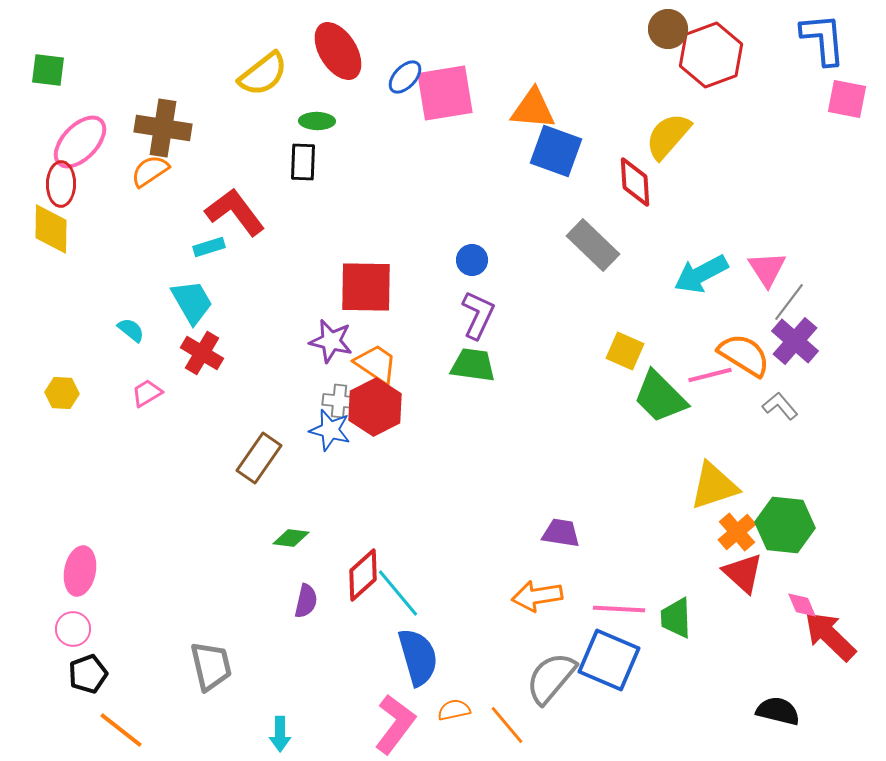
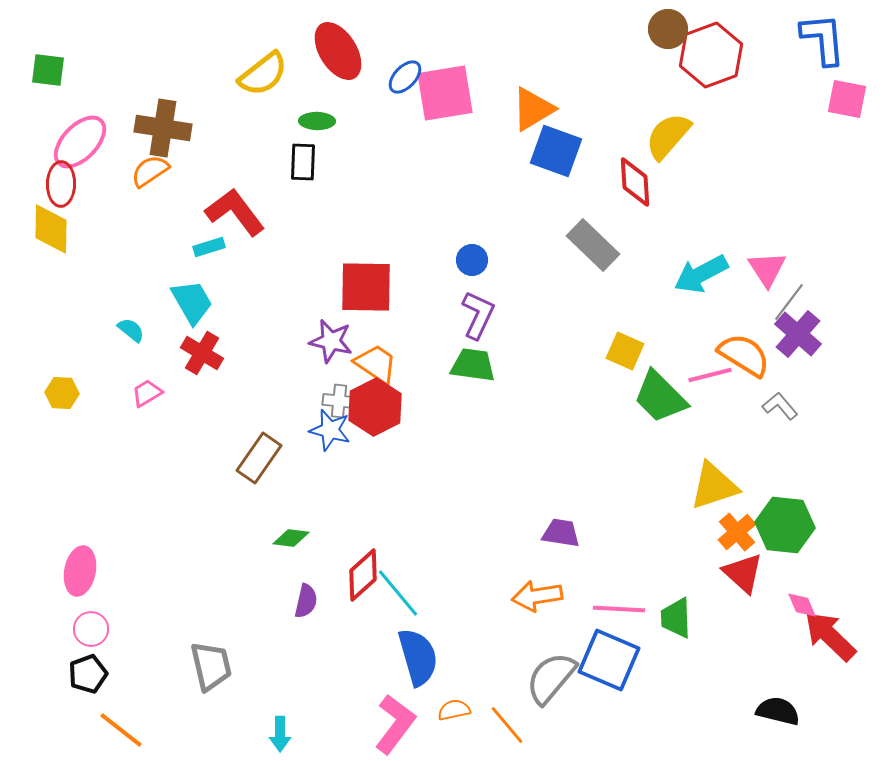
orange triangle at (533, 109): rotated 36 degrees counterclockwise
purple cross at (795, 341): moved 3 px right, 7 px up
pink circle at (73, 629): moved 18 px right
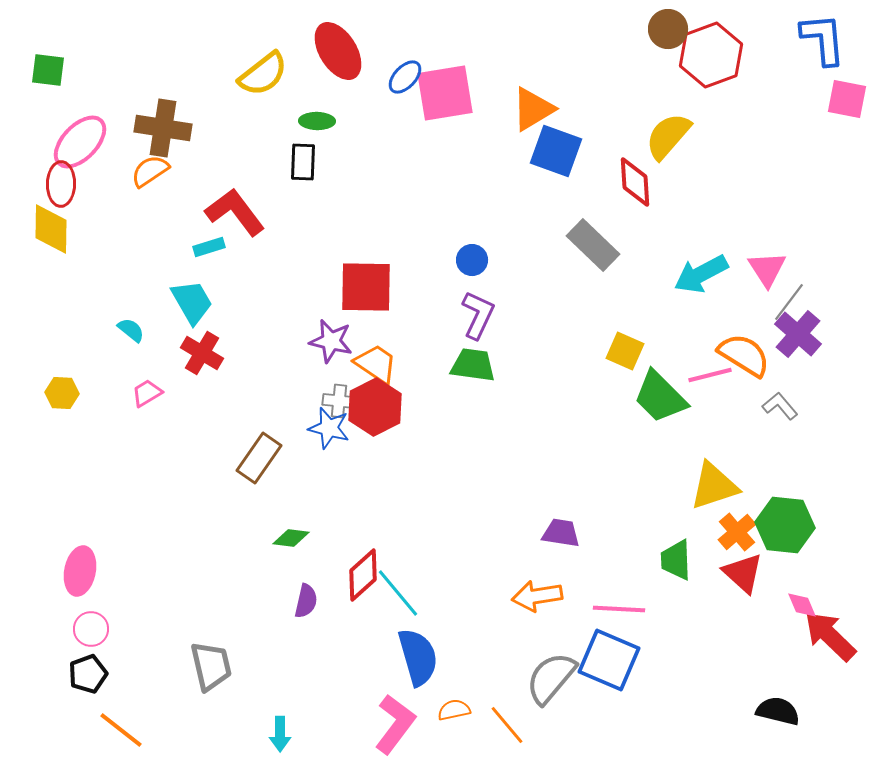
blue star at (330, 430): moved 1 px left, 2 px up
green trapezoid at (676, 618): moved 58 px up
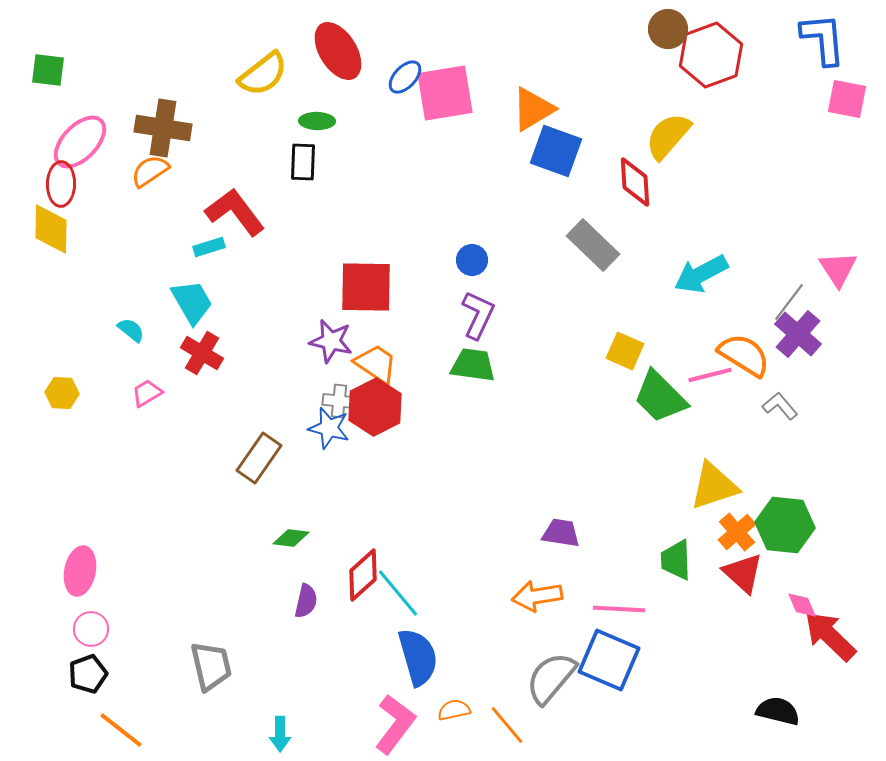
pink triangle at (767, 269): moved 71 px right
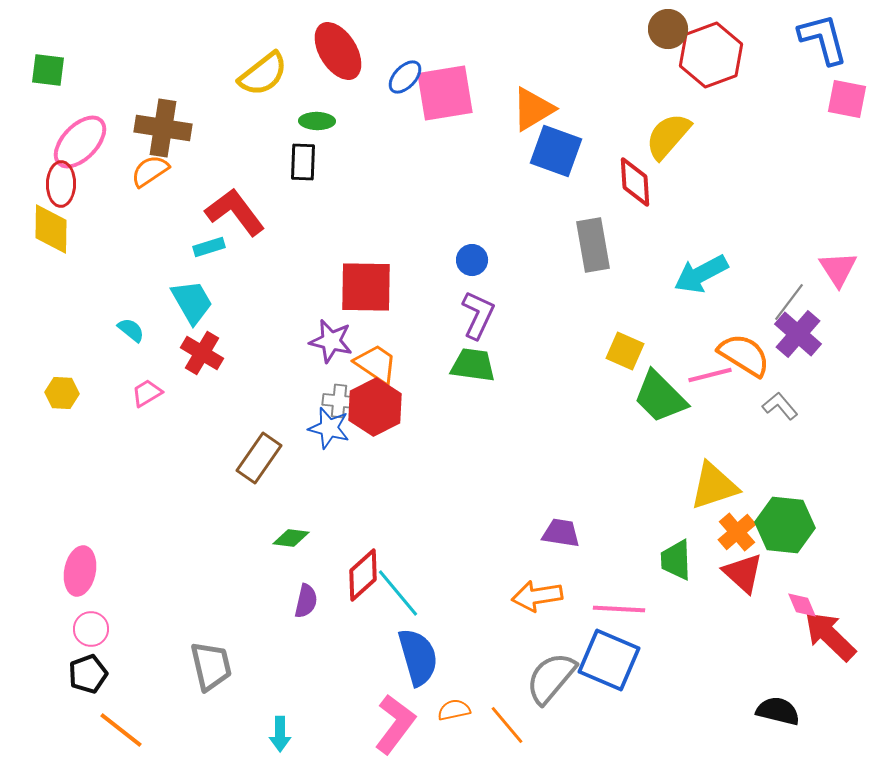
blue L-shape at (823, 39): rotated 10 degrees counterclockwise
gray rectangle at (593, 245): rotated 36 degrees clockwise
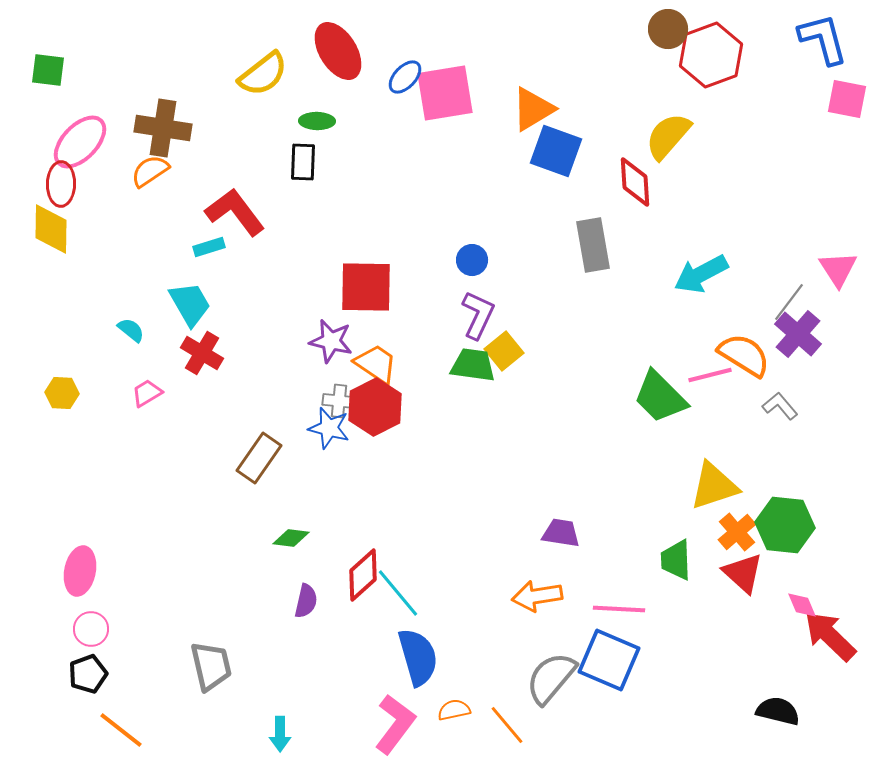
cyan trapezoid at (192, 302): moved 2 px left, 2 px down
yellow square at (625, 351): moved 121 px left; rotated 27 degrees clockwise
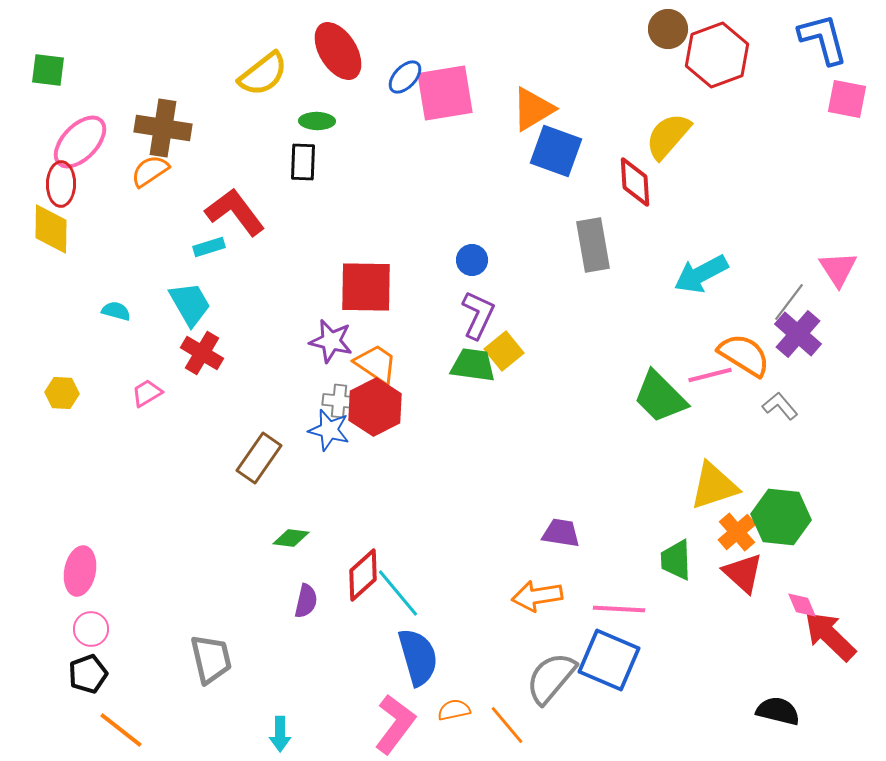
red hexagon at (711, 55): moved 6 px right
cyan semicircle at (131, 330): moved 15 px left, 19 px up; rotated 24 degrees counterclockwise
blue star at (329, 428): moved 2 px down
green hexagon at (785, 525): moved 4 px left, 8 px up
gray trapezoid at (211, 666): moved 7 px up
